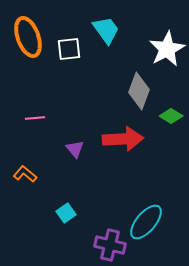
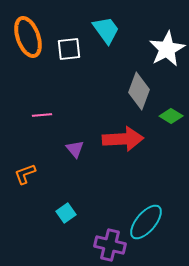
pink line: moved 7 px right, 3 px up
orange L-shape: rotated 60 degrees counterclockwise
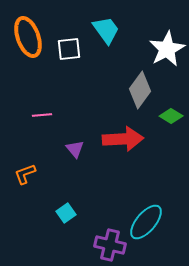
gray diamond: moved 1 px right, 1 px up; rotated 15 degrees clockwise
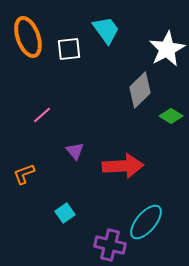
gray diamond: rotated 9 degrees clockwise
pink line: rotated 36 degrees counterclockwise
red arrow: moved 27 px down
purple triangle: moved 2 px down
orange L-shape: moved 1 px left
cyan square: moved 1 px left
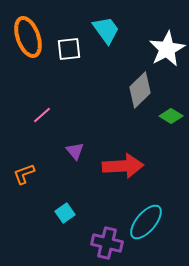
purple cross: moved 3 px left, 2 px up
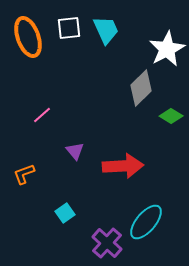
cyan trapezoid: rotated 12 degrees clockwise
white square: moved 21 px up
gray diamond: moved 1 px right, 2 px up
purple cross: rotated 28 degrees clockwise
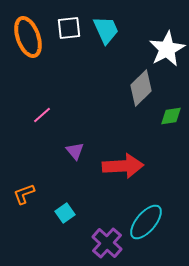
green diamond: rotated 40 degrees counterclockwise
orange L-shape: moved 20 px down
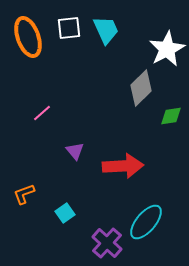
pink line: moved 2 px up
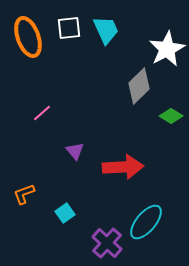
gray diamond: moved 2 px left, 2 px up
green diamond: rotated 40 degrees clockwise
red arrow: moved 1 px down
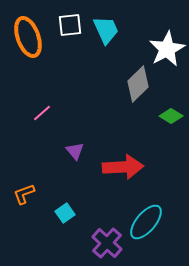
white square: moved 1 px right, 3 px up
gray diamond: moved 1 px left, 2 px up
